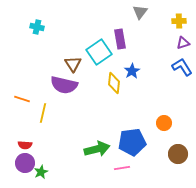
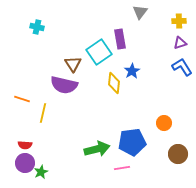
purple triangle: moved 3 px left
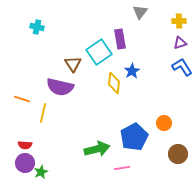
purple semicircle: moved 4 px left, 2 px down
blue pentagon: moved 2 px right, 5 px up; rotated 20 degrees counterclockwise
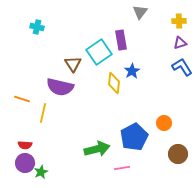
purple rectangle: moved 1 px right, 1 px down
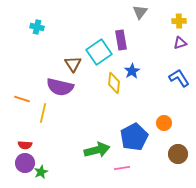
blue L-shape: moved 3 px left, 11 px down
green arrow: moved 1 px down
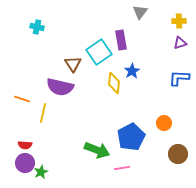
blue L-shape: rotated 55 degrees counterclockwise
blue pentagon: moved 3 px left
green arrow: rotated 35 degrees clockwise
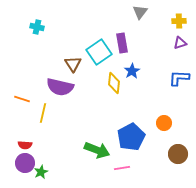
purple rectangle: moved 1 px right, 3 px down
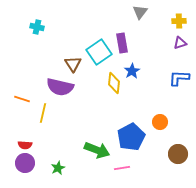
orange circle: moved 4 px left, 1 px up
green star: moved 17 px right, 4 px up
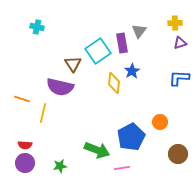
gray triangle: moved 1 px left, 19 px down
yellow cross: moved 4 px left, 2 px down
cyan square: moved 1 px left, 1 px up
green star: moved 2 px right, 2 px up; rotated 16 degrees clockwise
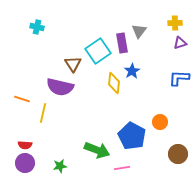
blue pentagon: moved 1 px right, 1 px up; rotated 16 degrees counterclockwise
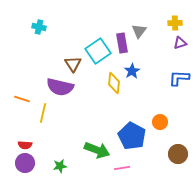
cyan cross: moved 2 px right
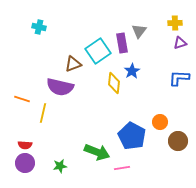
brown triangle: rotated 42 degrees clockwise
green arrow: moved 2 px down
brown circle: moved 13 px up
